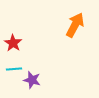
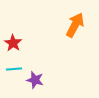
purple star: moved 3 px right
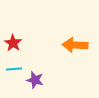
orange arrow: moved 20 px down; rotated 115 degrees counterclockwise
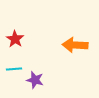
red star: moved 2 px right, 4 px up
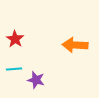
purple star: moved 1 px right
